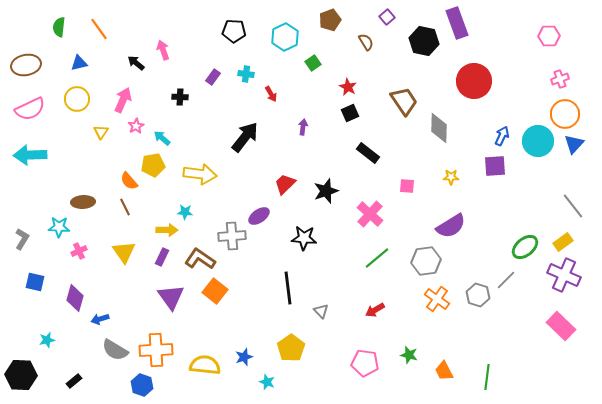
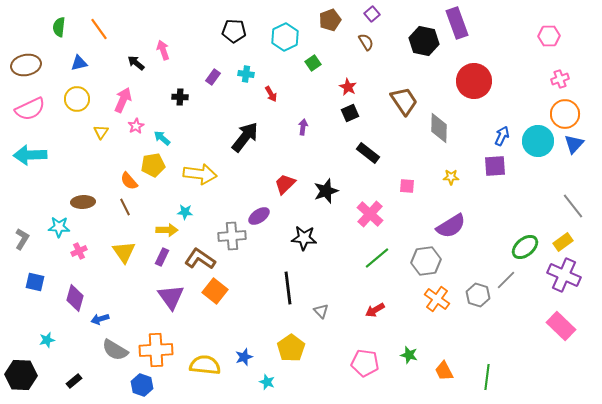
purple square at (387, 17): moved 15 px left, 3 px up
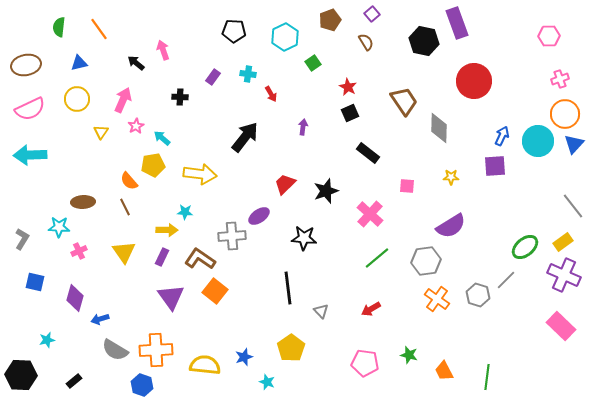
cyan cross at (246, 74): moved 2 px right
red arrow at (375, 310): moved 4 px left, 1 px up
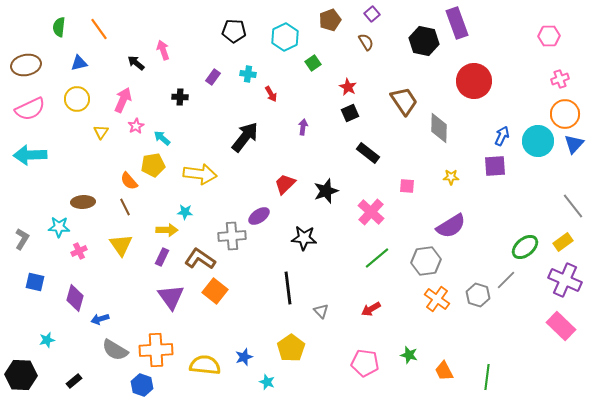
pink cross at (370, 214): moved 1 px right, 2 px up
yellow triangle at (124, 252): moved 3 px left, 7 px up
purple cross at (564, 275): moved 1 px right, 5 px down
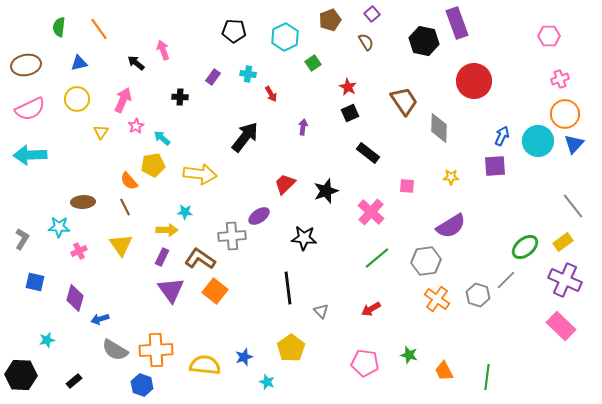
purple triangle at (171, 297): moved 7 px up
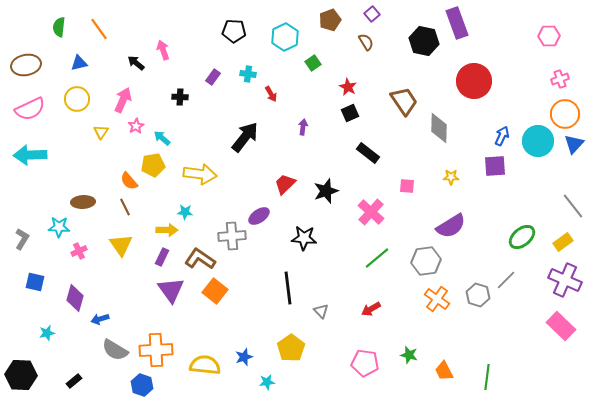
green ellipse at (525, 247): moved 3 px left, 10 px up
cyan star at (47, 340): moved 7 px up
cyan star at (267, 382): rotated 28 degrees counterclockwise
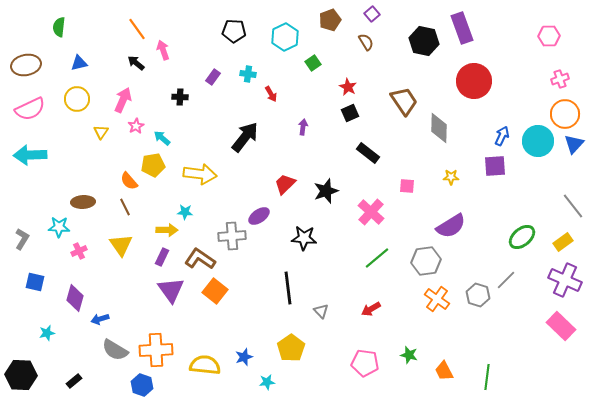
purple rectangle at (457, 23): moved 5 px right, 5 px down
orange line at (99, 29): moved 38 px right
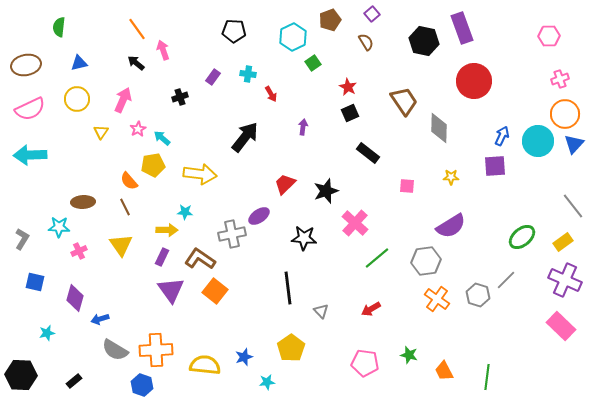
cyan hexagon at (285, 37): moved 8 px right
black cross at (180, 97): rotated 21 degrees counterclockwise
pink star at (136, 126): moved 2 px right, 3 px down
pink cross at (371, 212): moved 16 px left, 11 px down
gray cross at (232, 236): moved 2 px up; rotated 8 degrees counterclockwise
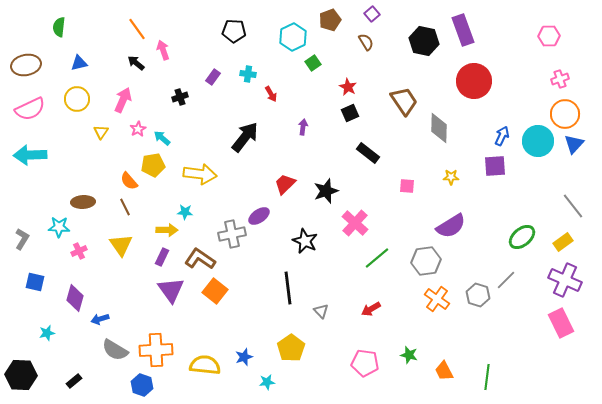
purple rectangle at (462, 28): moved 1 px right, 2 px down
black star at (304, 238): moved 1 px right, 3 px down; rotated 20 degrees clockwise
pink rectangle at (561, 326): moved 3 px up; rotated 20 degrees clockwise
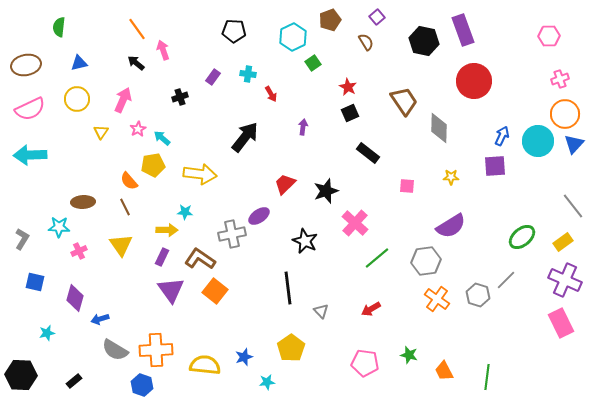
purple square at (372, 14): moved 5 px right, 3 px down
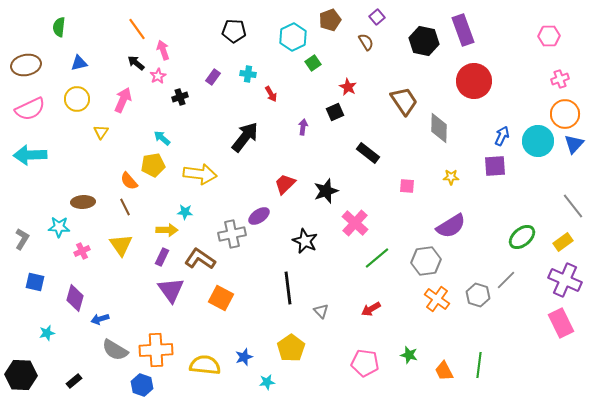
black square at (350, 113): moved 15 px left, 1 px up
pink star at (138, 129): moved 20 px right, 53 px up
pink cross at (79, 251): moved 3 px right
orange square at (215, 291): moved 6 px right, 7 px down; rotated 10 degrees counterclockwise
green line at (487, 377): moved 8 px left, 12 px up
